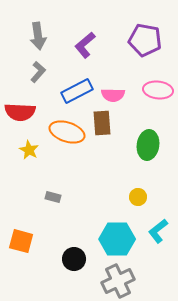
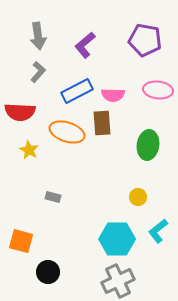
black circle: moved 26 px left, 13 px down
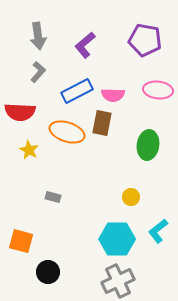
brown rectangle: rotated 15 degrees clockwise
yellow circle: moved 7 px left
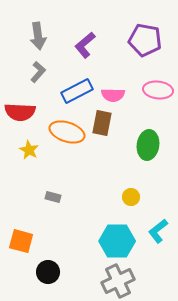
cyan hexagon: moved 2 px down
